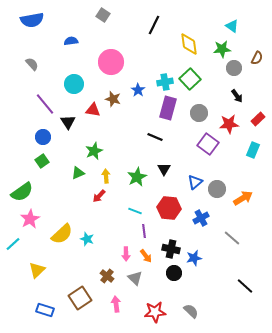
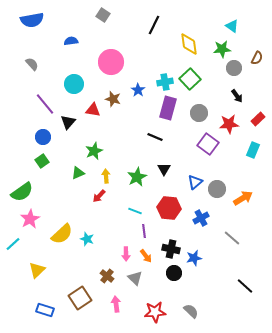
black triangle at (68, 122): rotated 14 degrees clockwise
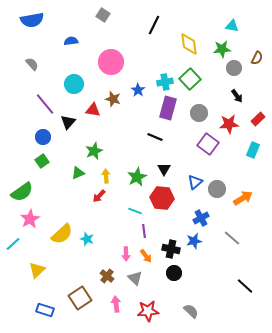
cyan triangle at (232, 26): rotated 24 degrees counterclockwise
red hexagon at (169, 208): moved 7 px left, 10 px up
blue star at (194, 258): moved 17 px up
red star at (155, 312): moved 7 px left, 1 px up
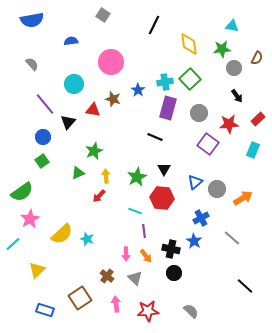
blue star at (194, 241): rotated 28 degrees counterclockwise
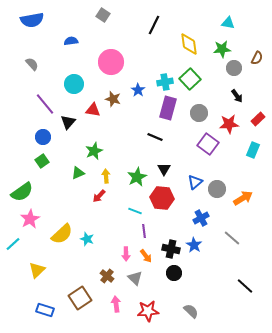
cyan triangle at (232, 26): moved 4 px left, 3 px up
blue star at (194, 241): moved 4 px down
